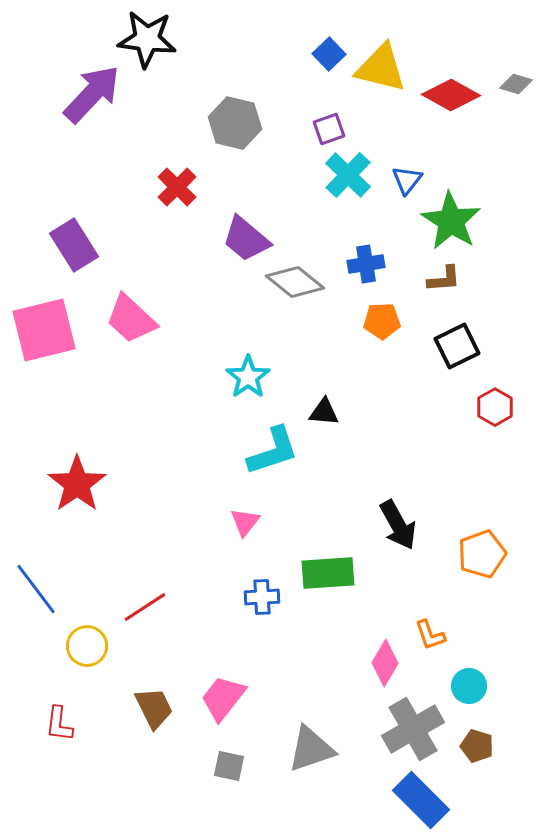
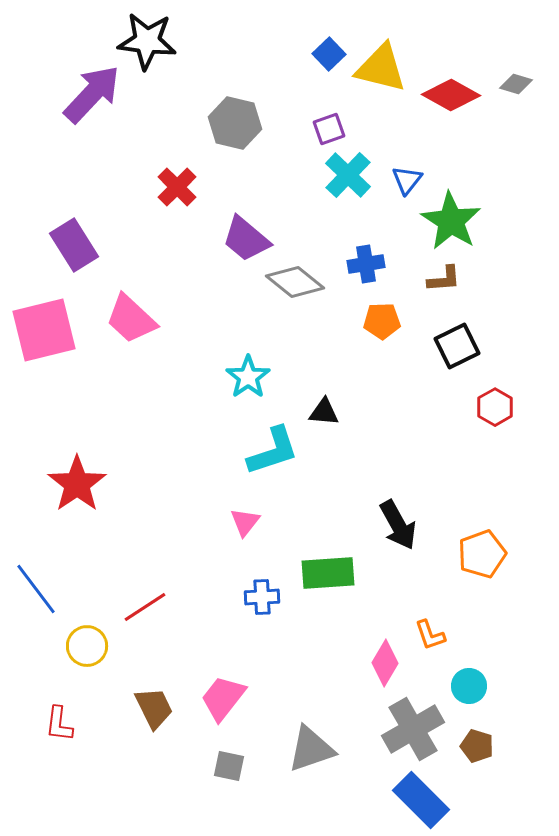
black star at (147, 39): moved 2 px down
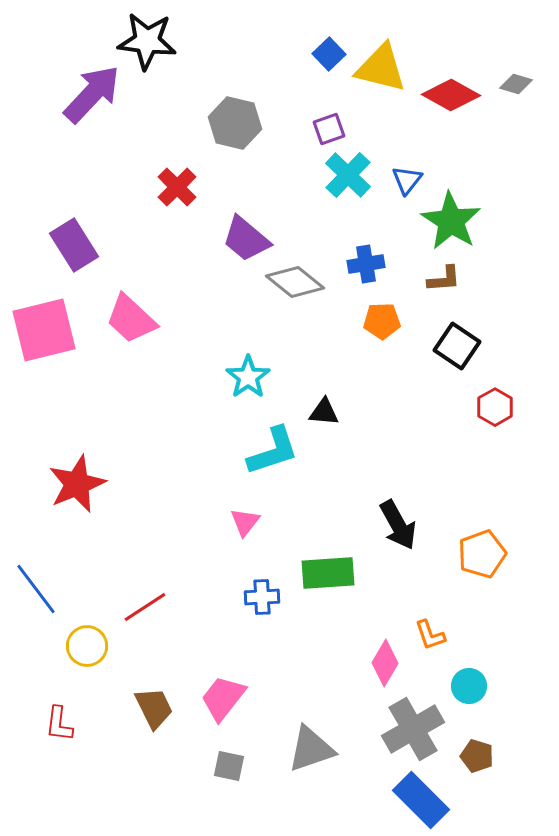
black square at (457, 346): rotated 30 degrees counterclockwise
red star at (77, 484): rotated 12 degrees clockwise
brown pentagon at (477, 746): moved 10 px down
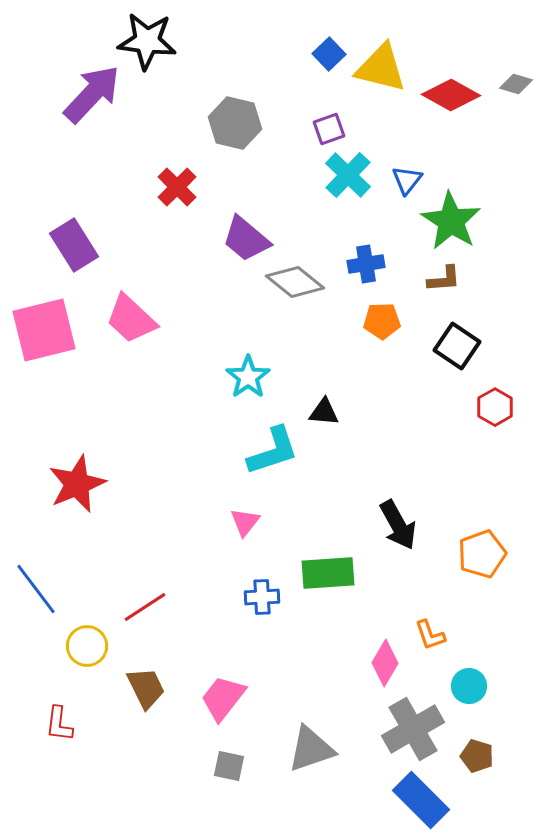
brown trapezoid at (154, 708): moved 8 px left, 20 px up
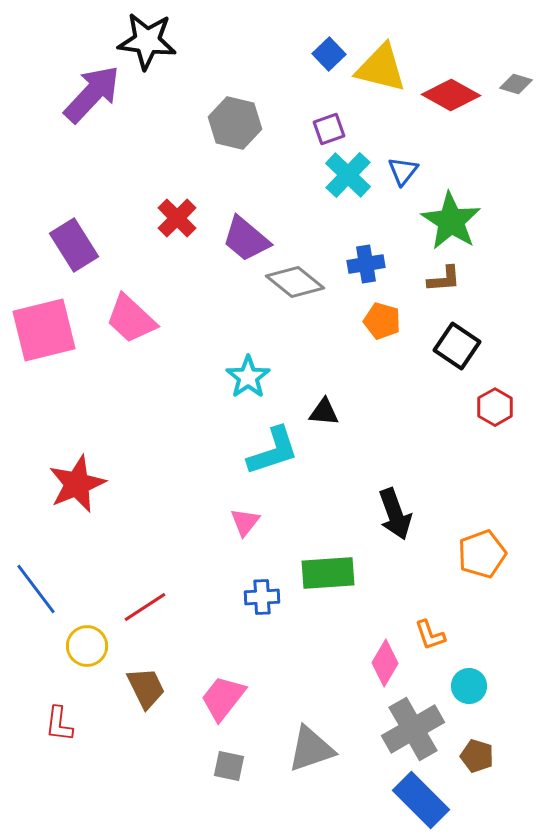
blue triangle at (407, 180): moved 4 px left, 9 px up
red cross at (177, 187): moved 31 px down
orange pentagon at (382, 321): rotated 18 degrees clockwise
black arrow at (398, 525): moved 3 px left, 11 px up; rotated 9 degrees clockwise
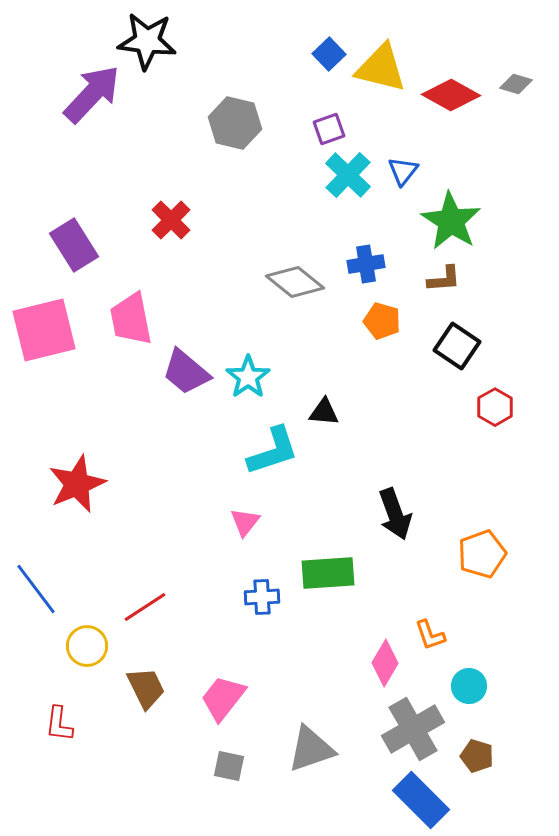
red cross at (177, 218): moved 6 px left, 2 px down
purple trapezoid at (246, 239): moved 60 px left, 133 px down
pink trapezoid at (131, 319): rotated 36 degrees clockwise
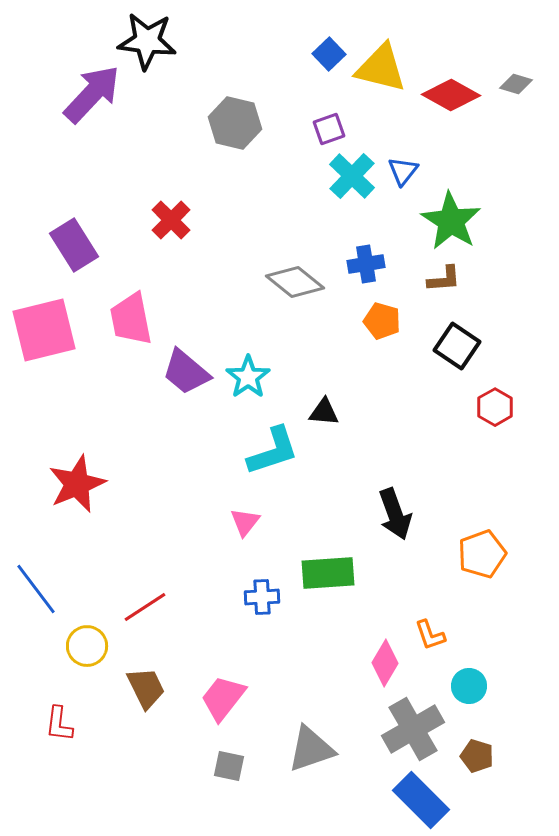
cyan cross at (348, 175): moved 4 px right, 1 px down
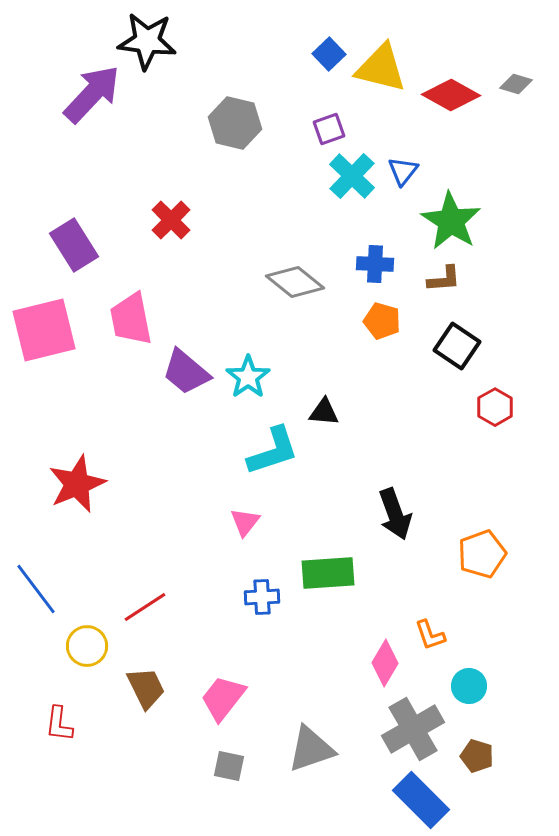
blue cross at (366, 264): moved 9 px right; rotated 12 degrees clockwise
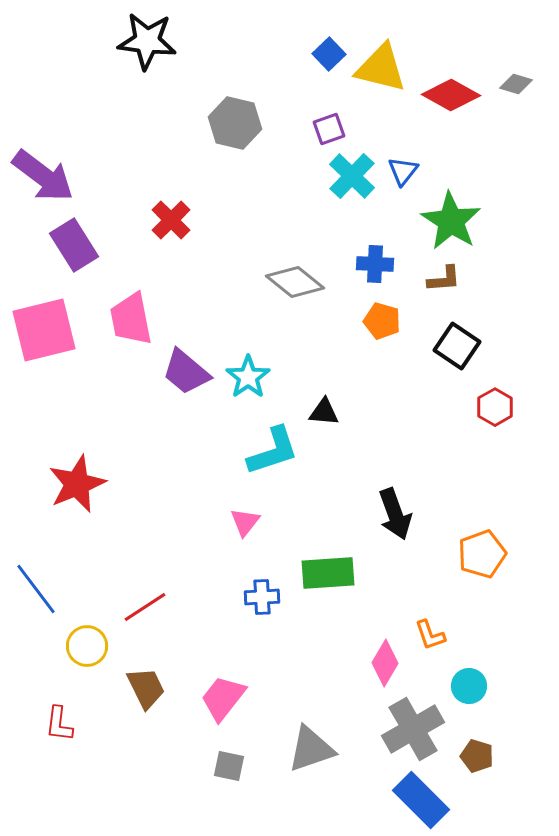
purple arrow at (92, 94): moved 49 px left, 82 px down; rotated 84 degrees clockwise
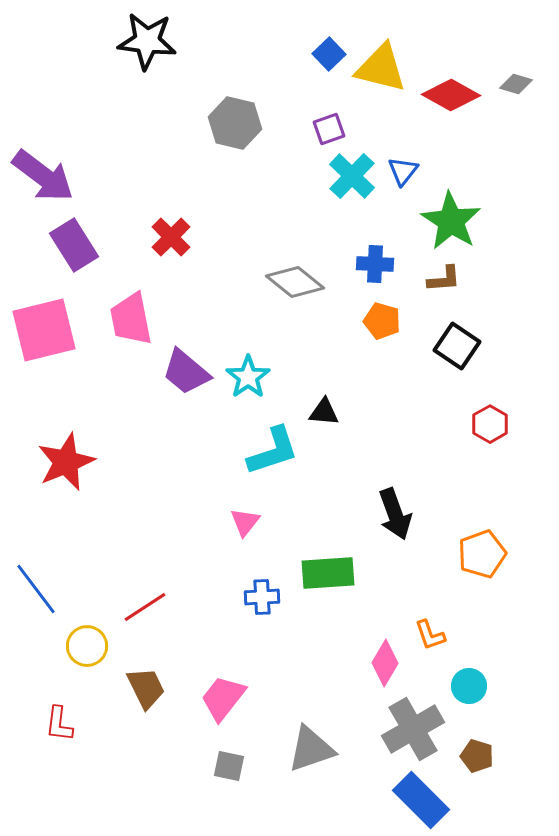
red cross at (171, 220): moved 17 px down
red hexagon at (495, 407): moved 5 px left, 17 px down
red star at (77, 484): moved 11 px left, 22 px up
